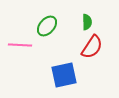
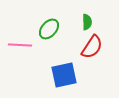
green ellipse: moved 2 px right, 3 px down
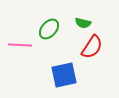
green semicircle: moved 4 px left, 1 px down; rotated 105 degrees clockwise
